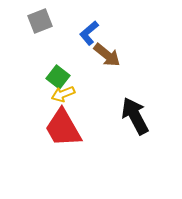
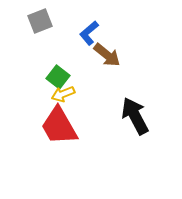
red trapezoid: moved 4 px left, 2 px up
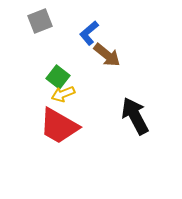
red trapezoid: rotated 30 degrees counterclockwise
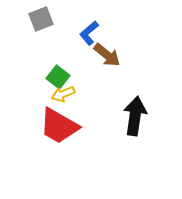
gray square: moved 1 px right, 2 px up
black arrow: rotated 36 degrees clockwise
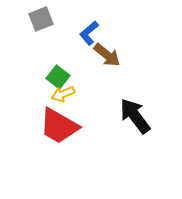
black arrow: rotated 45 degrees counterclockwise
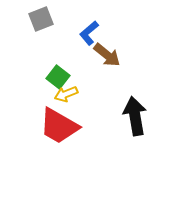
yellow arrow: moved 3 px right
black arrow: rotated 27 degrees clockwise
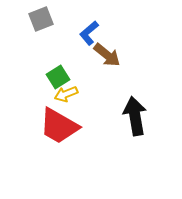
green square: rotated 20 degrees clockwise
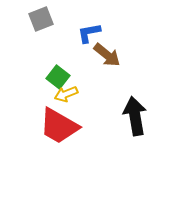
blue L-shape: rotated 30 degrees clockwise
green square: rotated 20 degrees counterclockwise
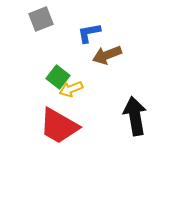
brown arrow: rotated 120 degrees clockwise
yellow arrow: moved 5 px right, 5 px up
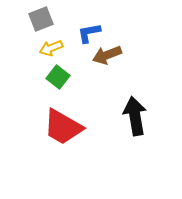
yellow arrow: moved 20 px left, 41 px up
red trapezoid: moved 4 px right, 1 px down
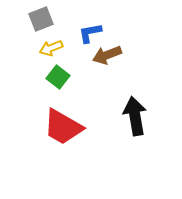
blue L-shape: moved 1 px right
